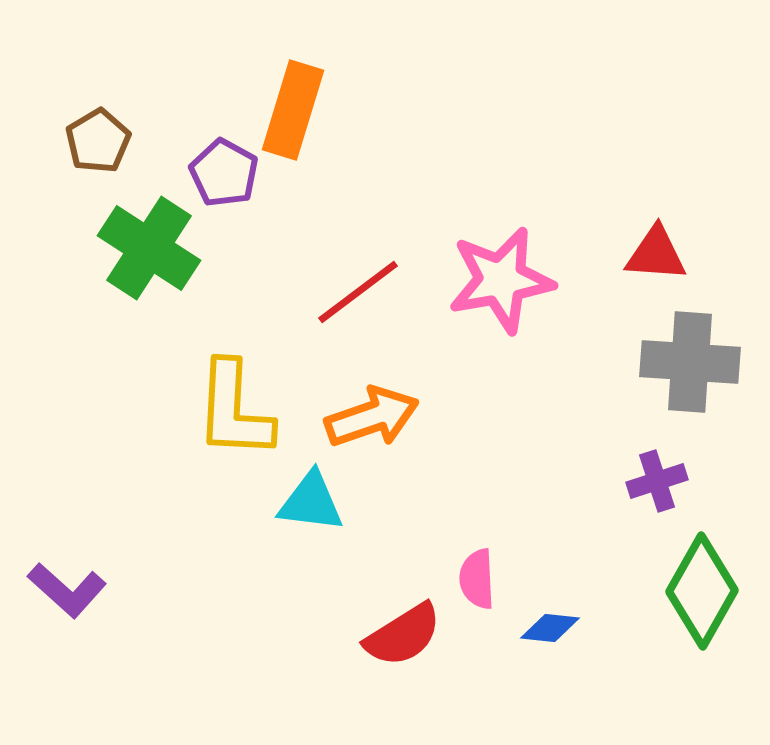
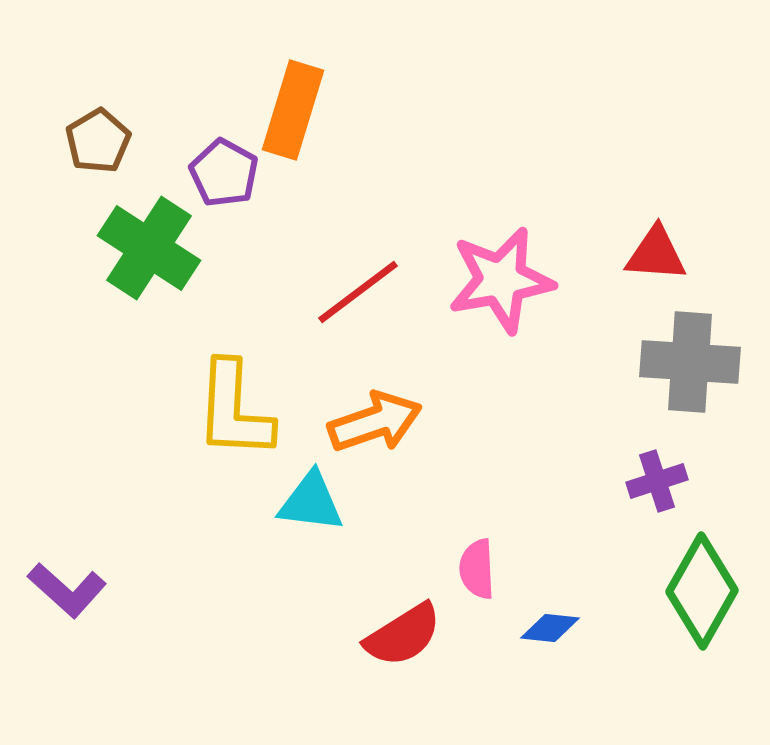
orange arrow: moved 3 px right, 5 px down
pink semicircle: moved 10 px up
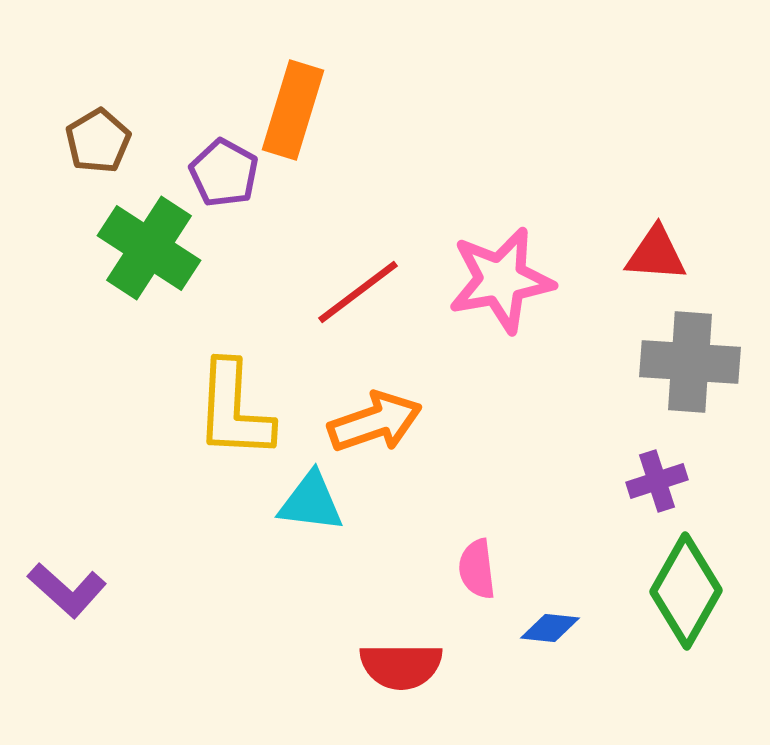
pink semicircle: rotated 4 degrees counterclockwise
green diamond: moved 16 px left
red semicircle: moved 2 px left, 31 px down; rotated 32 degrees clockwise
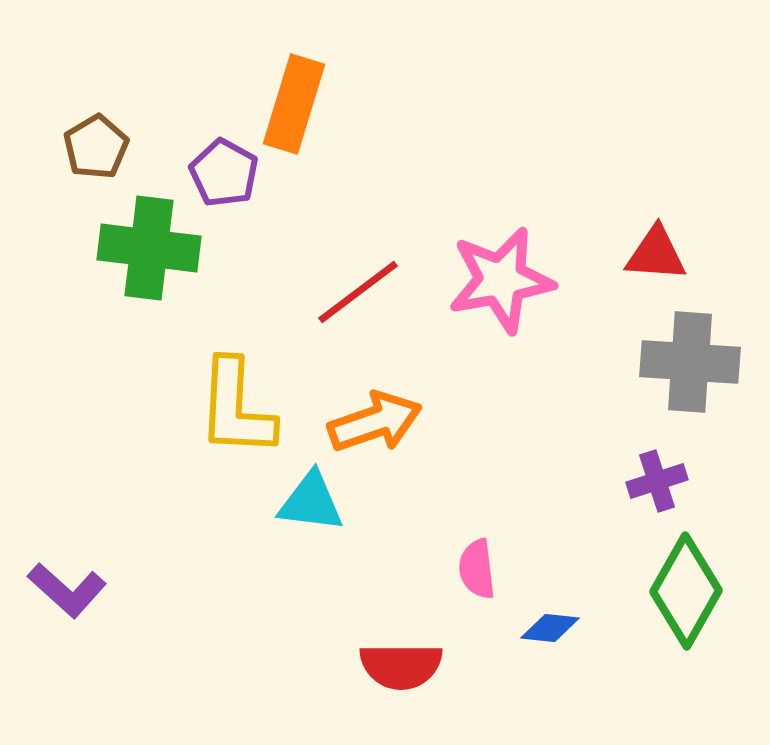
orange rectangle: moved 1 px right, 6 px up
brown pentagon: moved 2 px left, 6 px down
green cross: rotated 26 degrees counterclockwise
yellow L-shape: moved 2 px right, 2 px up
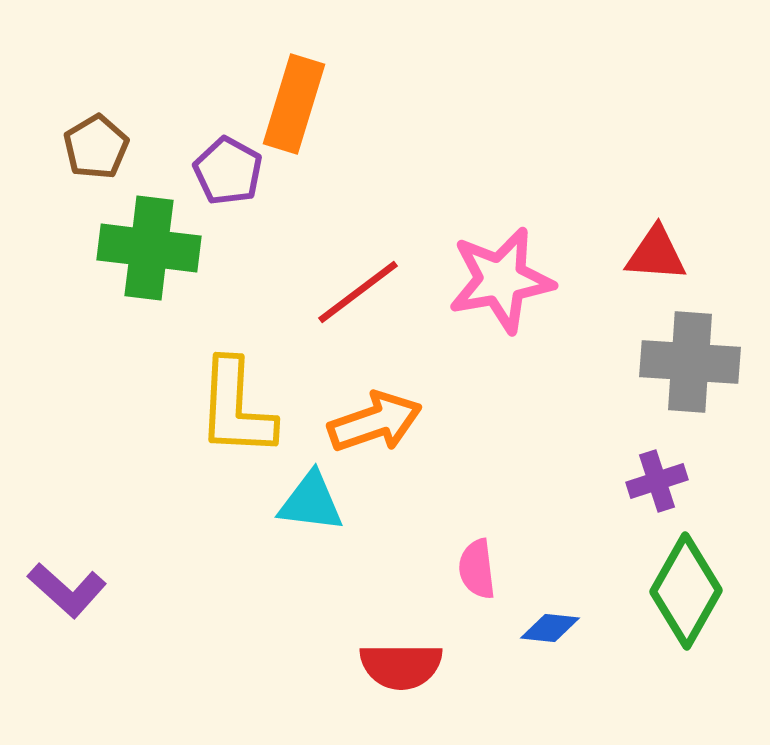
purple pentagon: moved 4 px right, 2 px up
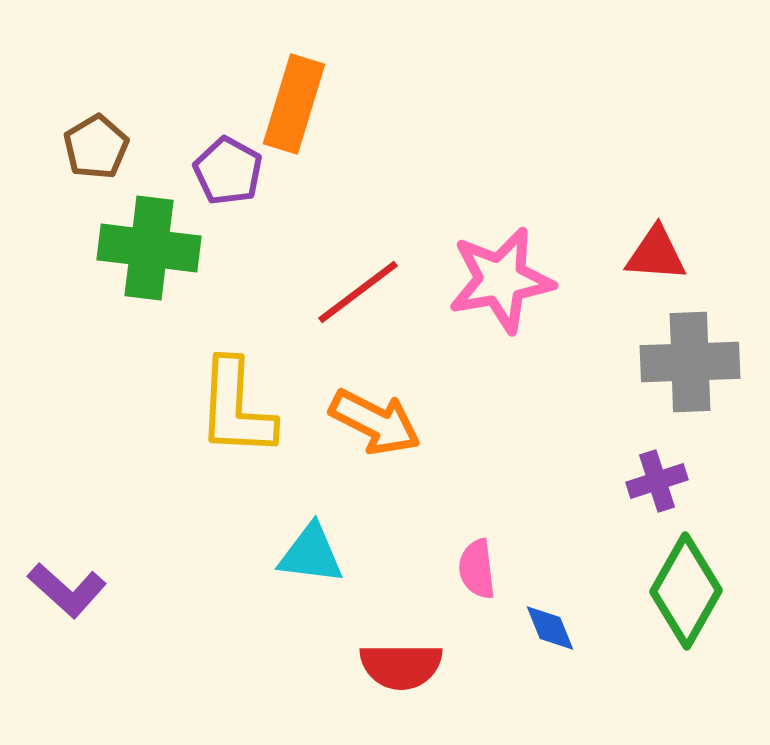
gray cross: rotated 6 degrees counterclockwise
orange arrow: rotated 46 degrees clockwise
cyan triangle: moved 52 px down
blue diamond: rotated 62 degrees clockwise
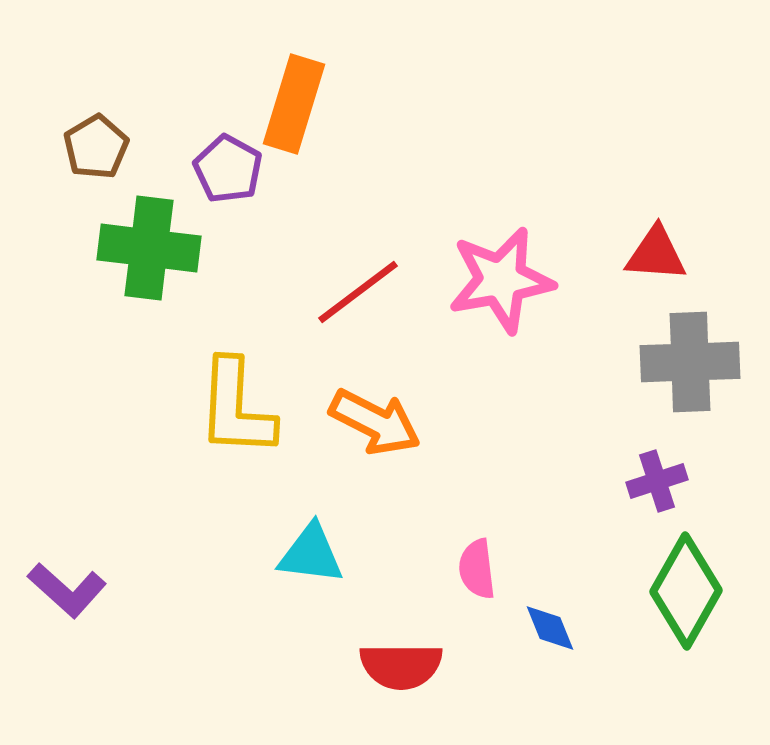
purple pentagon: moved 2 px up
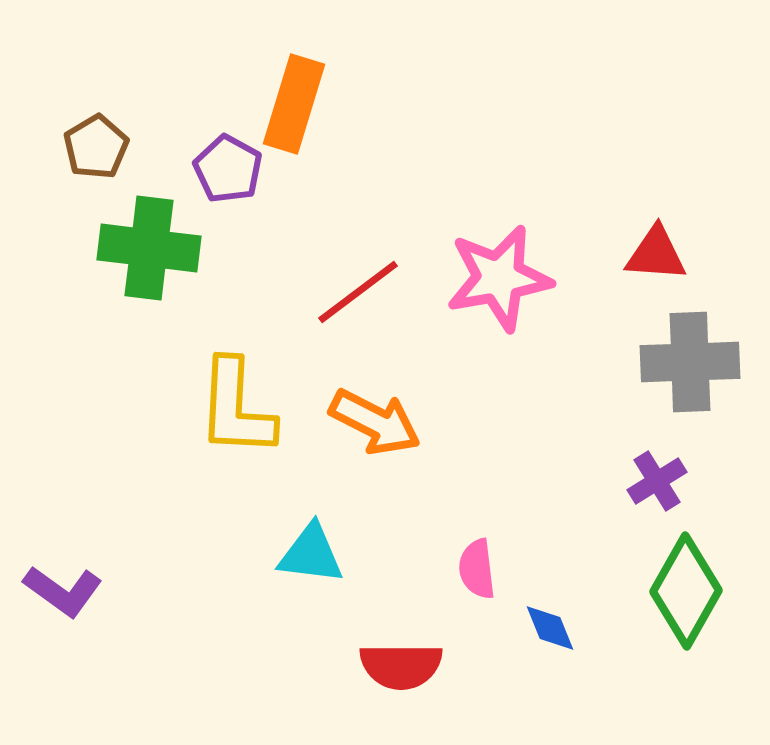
pink star: moved 2 px left, 2 px up
purple cross: rotated 14 degrees counterclockwise
purple L-shape: moved 4 px left, 1 px down; rotated 6 degrees counterclockwise
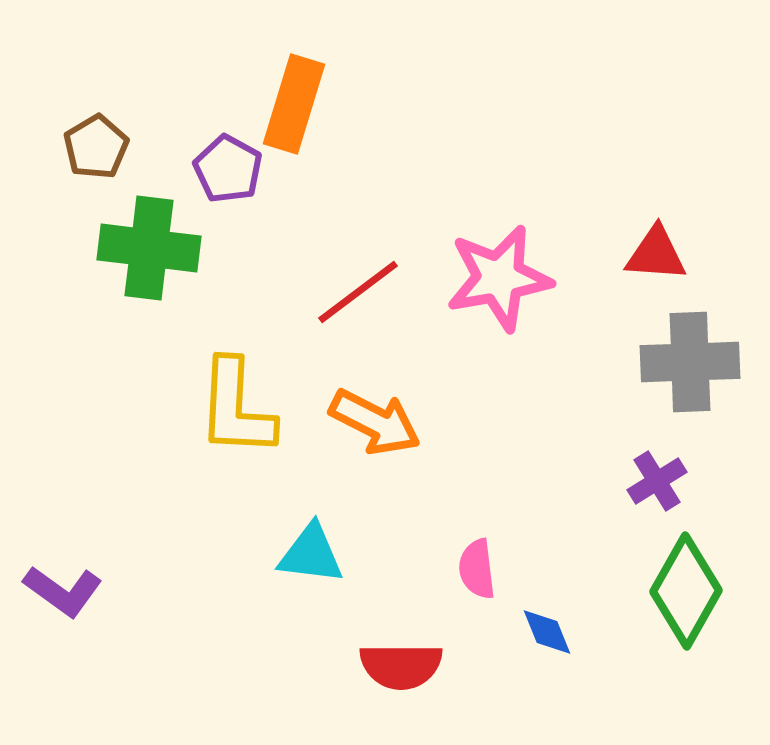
blue diamond: moved 3 px left, 4 px down
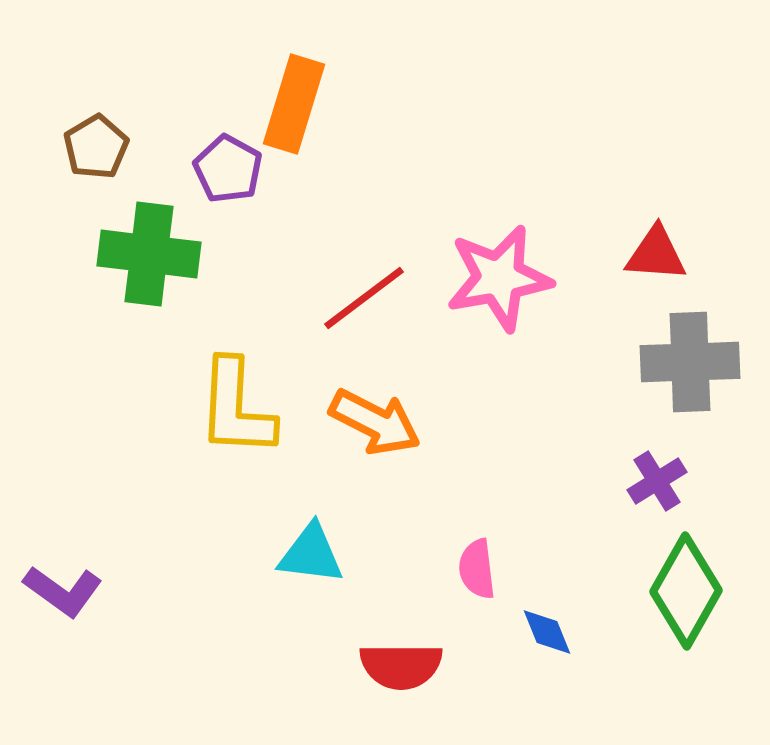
green cross: moved 6 px down
red line: moved 6 px right, 6 px down
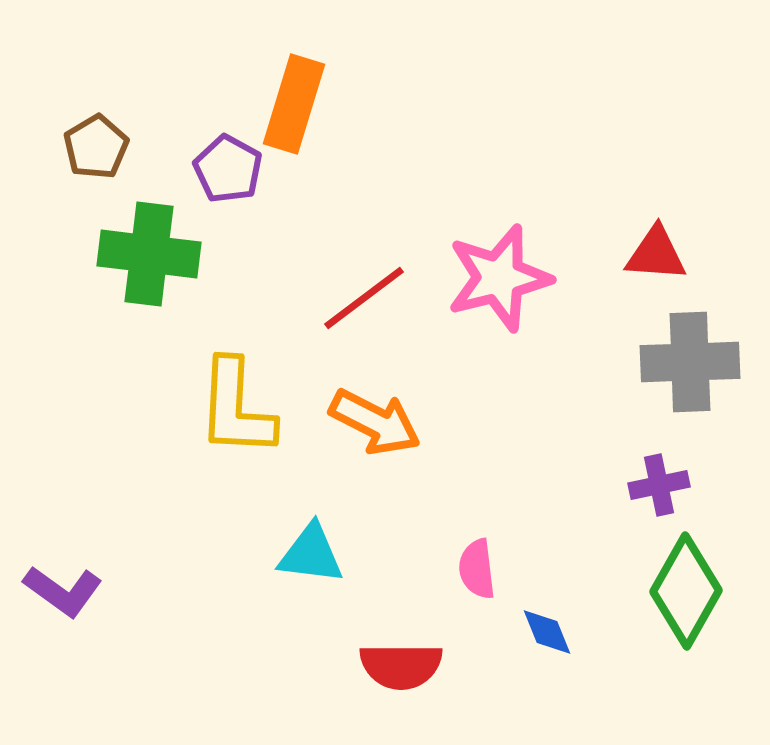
pink star: rotated 4 degrees counterclockwise
purple cross: moved 2 px right, 4 px down; rotated 20 degrees clockwise
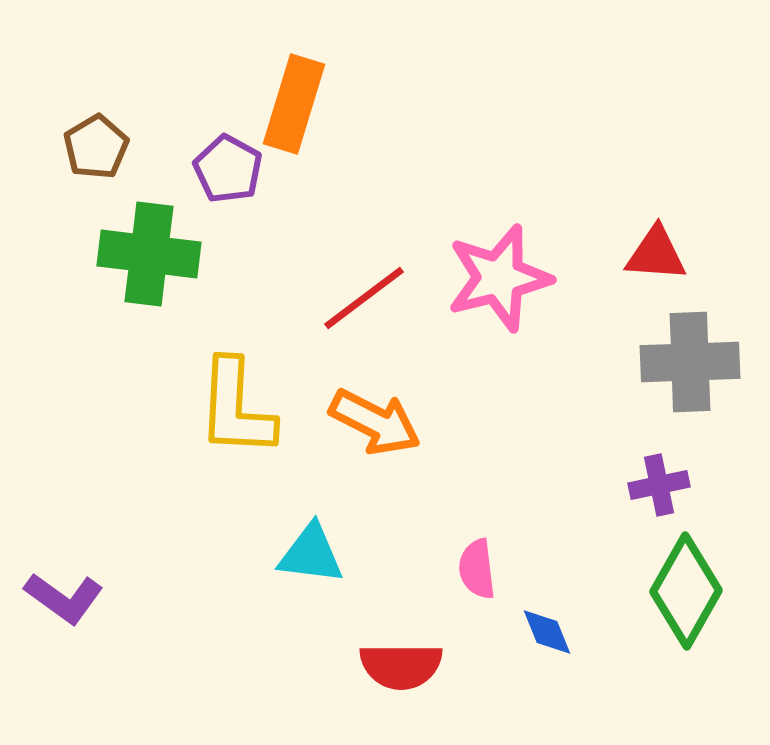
purple L-shape: moved 1 px right, 7 px down
